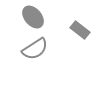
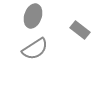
gray ellipse: moved 1 px up; rotated 60 degrees clockwise
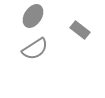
gray ellipse: rotated 15 degrees clockwise
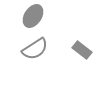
gray rectangle: moved 2 px right, 20 px down
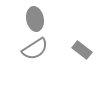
gray ellipse: moved 2 px right, 3 px down; rotated 45 degrees counterclockwise
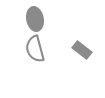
gray semicircle: rotated 108 degrees clockwise
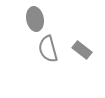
gray semicircle: moved 13 px right
